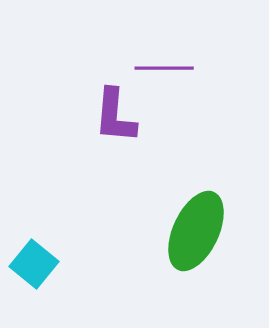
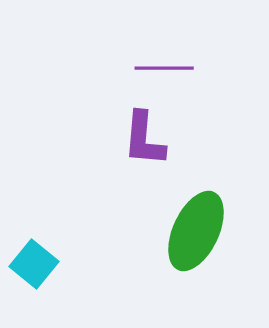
purple L-shape: moved 29 px right, 23 px down
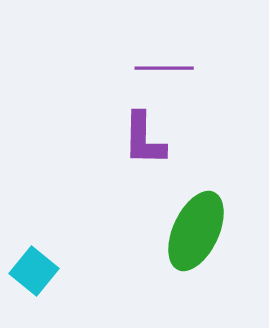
purple L-shape: rotated 4 degrees counterclockwise
cyan square: moved 7 px down
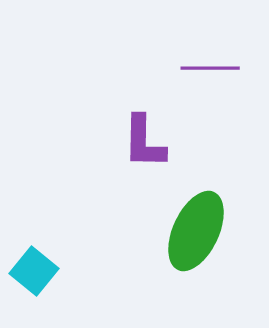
purple line: moved 46 px right
purple L-shape: moved 3 px down
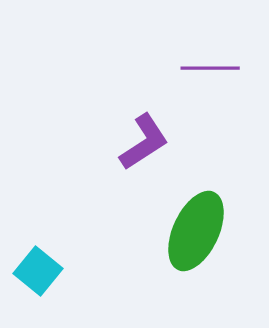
purple L-shape: rotated 124 degrees counterclockwise
cyan square: moved 4 px right
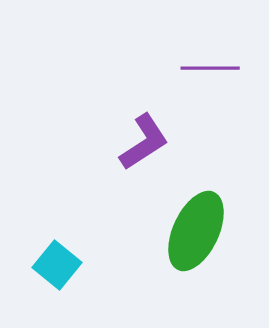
cyan square: moved 19 px right, 6 px up
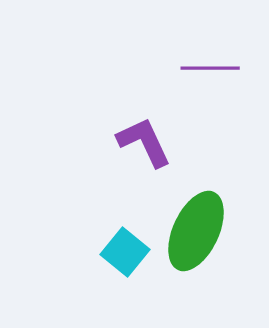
purple L-shape: rotated 82 degrees counterclockwise
cyan square: moved 68 px right, 13 px up
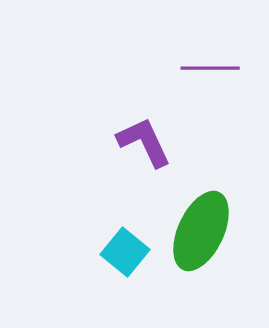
green ellipse: moved 5 px right
